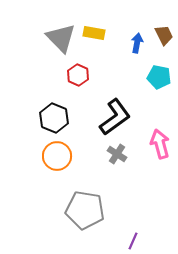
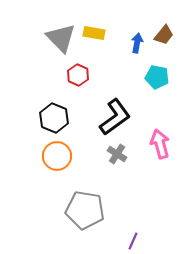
brown trapezoid: rotated 65 degrees clockwise
cyan pentagon: moved 2 px left
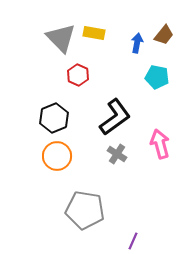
black hexagon: rotated 16 degrees clockwise
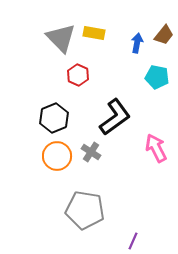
pink arrow: moved 4 px left, 4 px down; rotated 12 degrees counterclockwise
gray cross: moved 26 px left, 2 px up
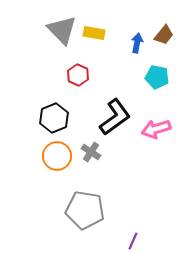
gray triangle: moved 1 px right, 8 px up
pink arrow: moved 19 px up; rotated 80 degrees counterclockwise
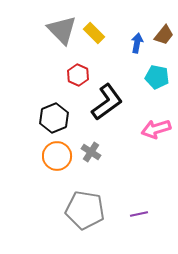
yellow rectangle: rotated 35 degrees clockwise
black L-shape: moved 8 px left, 15 px up
purple line: moved 6 px right, 27 px up; rotated 54 degrees clockwise
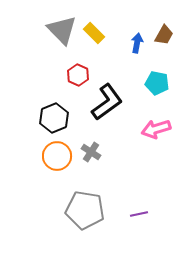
brown trapezoid: rotated 10 degrees counterclockwise
cyan pentagon: moved 6 px down
